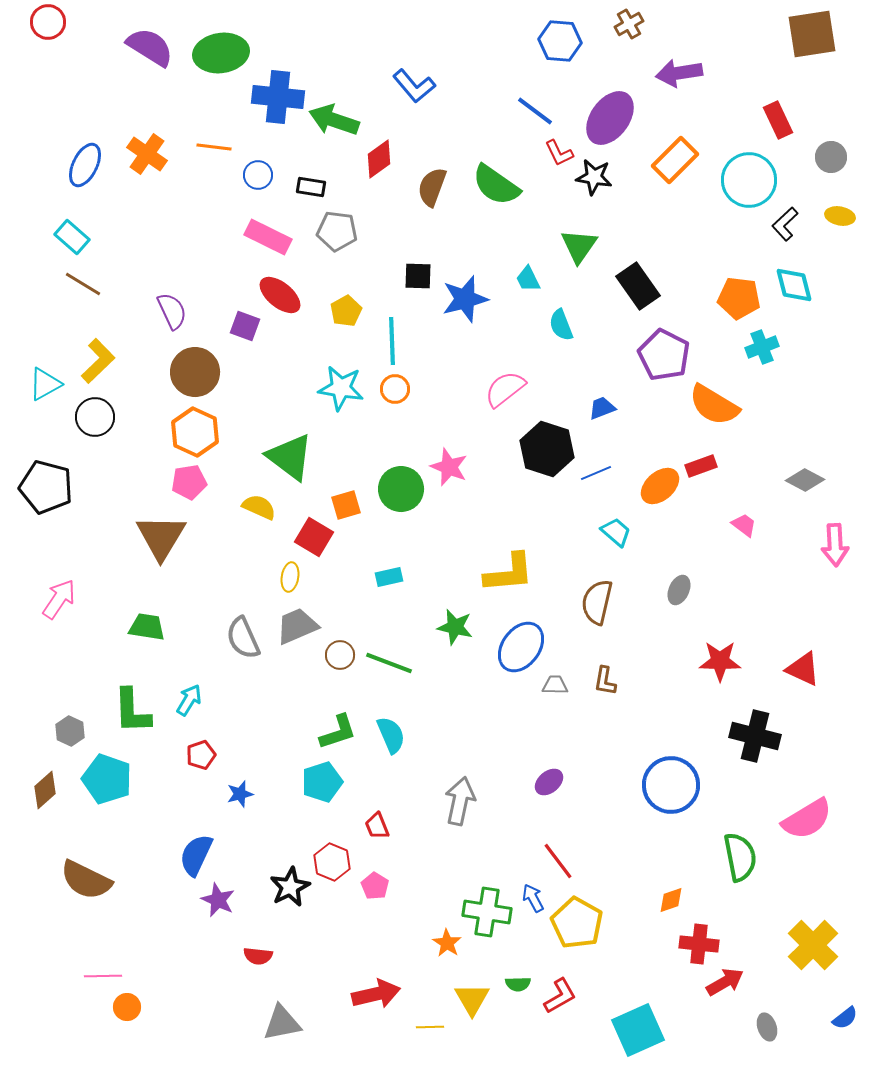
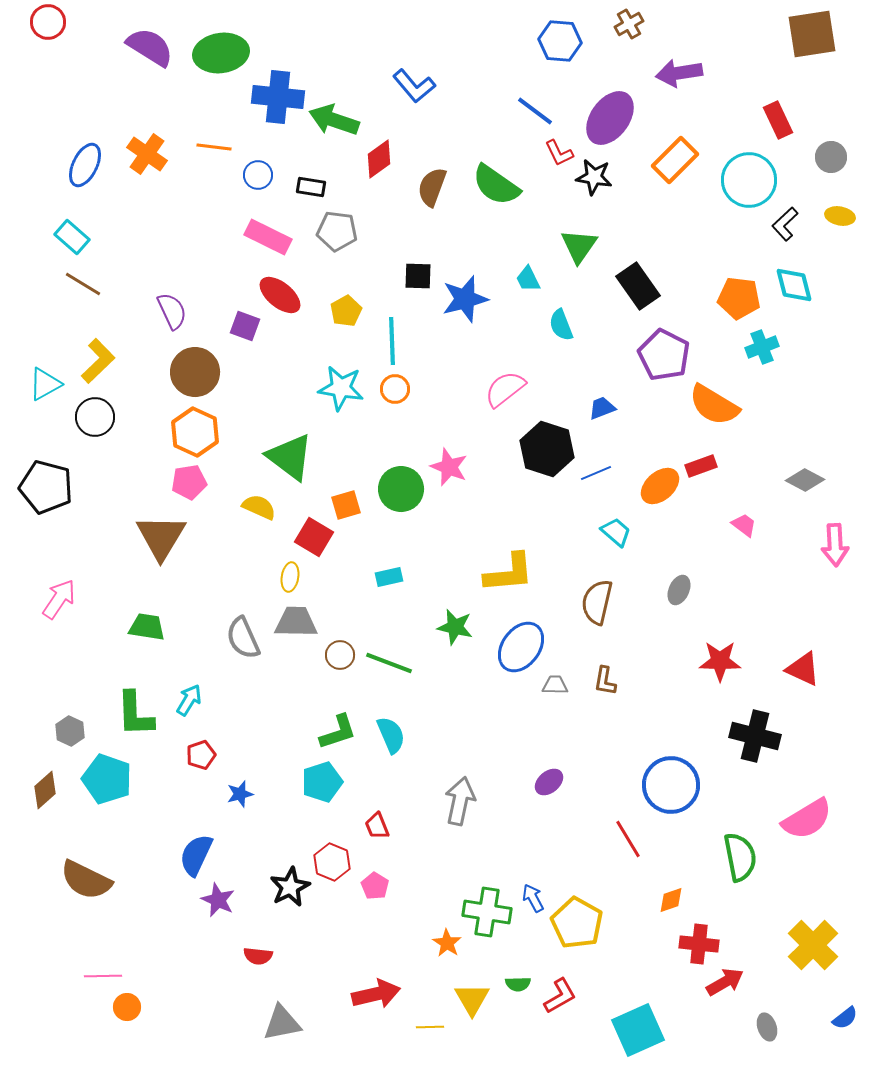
gray trapezoid at (297, 626): moved 1 px left, 4 px up; rotated 24 degrees clockwise
green L-shape at (132, 711): moved 3 px right, 3 px down
red line at (558, 861): moved 70 px right, 22 px up; rotated 6 degrees clockwise
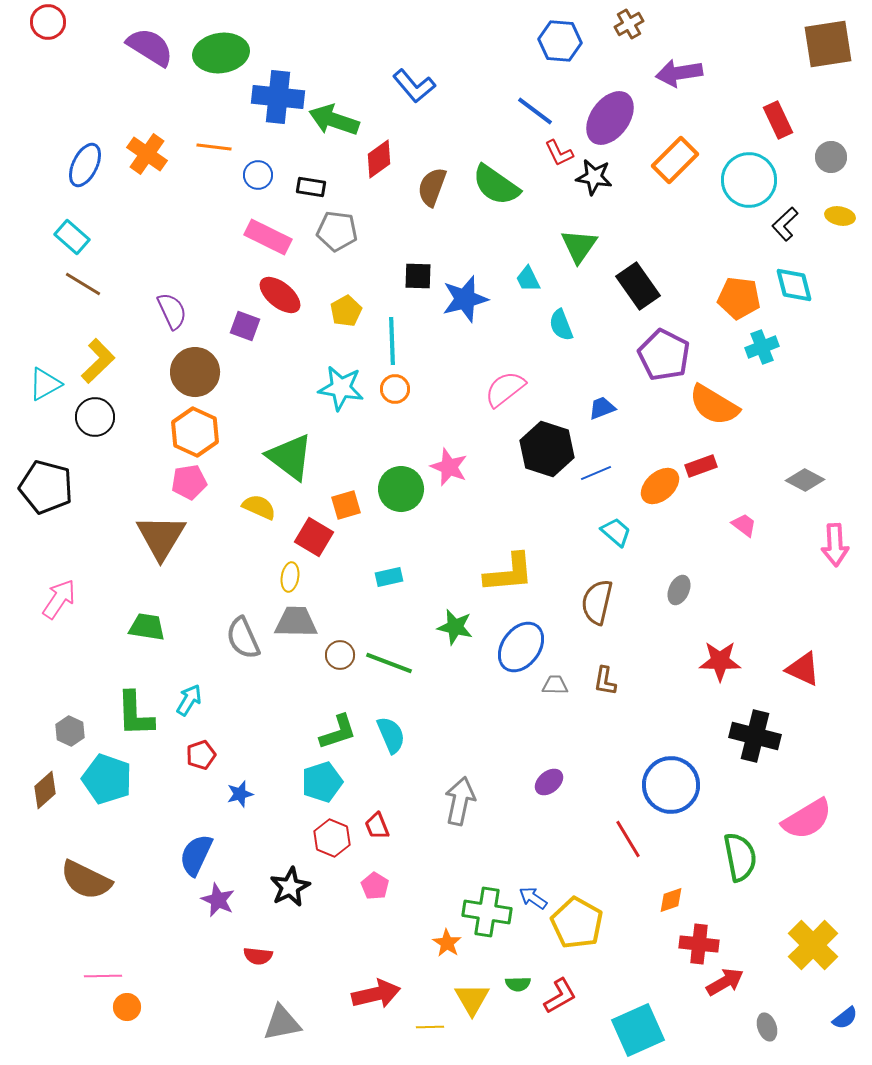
brown square at (812, 34): moved 16 px right, 10 px down
red hexagon at (332, 862): moved 24 px up
blue arrow at (533, 898): rotated 28 degrees counterclockwise
